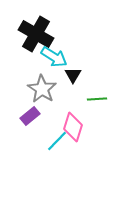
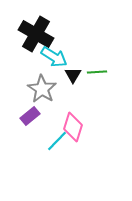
green line: moved 27 px up
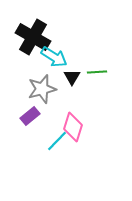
black cross: moved 3 px left, 3 px down
black triangle: moved 1 px left, 2 px down
gray star: rotated 24 degrees clockwise
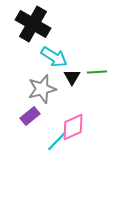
black cross: moved 13 px up
pink diamond: rotated 48 degrees clockwise
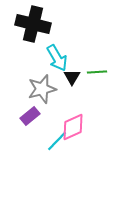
black cross: rotated 16 degrees counterclockwise
cyan arrow: moved 3 px right, 1 px down; rotated 28 degrees clockwise
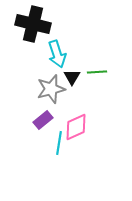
cyan arrow: moved 4 px up; rotated 12 degrees clockwise
gray star: moved 9 px right
purple rectangle: moved 13 px right, 4 px down
pink diamond: moved 3 px right
cyan line: moved 2 px right, 2 px down; rotated 35 degrees counterclockwise
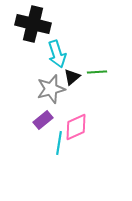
black triangle: rotated 18 degrees clockwise
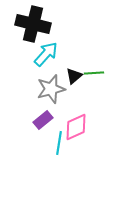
cyan arrow: moved 11 px left; rotated 120 degrees counterclockwise
green line: moved 3 px left, 1 px down
black triangle: moved 2 px right, 1 px up
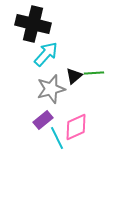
cyan line: moved 2 px left, 5 px up; rotated 35 degrees counterclockwise
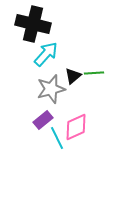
black triangle: moved 1 px left
